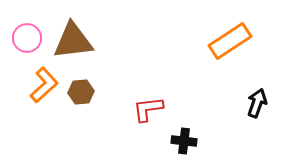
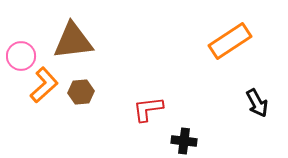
pink circle: moved 6 px left, 18 px down
black arrow: rotated 132 degrees clockwise
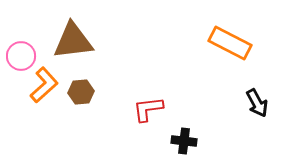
orange rectangle: moved 2 px down; rotated 60 degrees clockwise
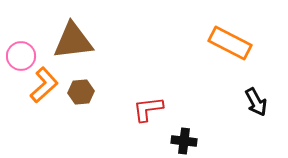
black arrow: moved 1 px left, 1 px up
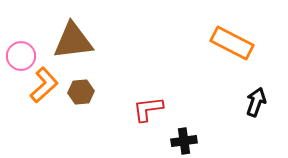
orange rectangle: moved 2 px right
black arrow: rotated 132 degrees counterclockwise
black cross: rotated 15 degrees counterclockwise
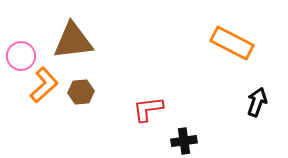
black arrow: moved 1 px right
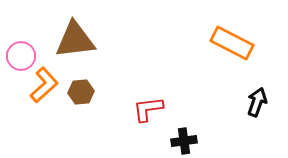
brown triangle: moved 2 px right, 1 px up
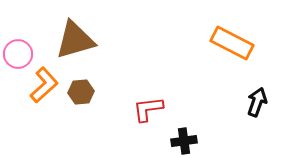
brown triangle: rotated 9 degrees counterclockwise
pink circle: moved 3 px left, 2 px up
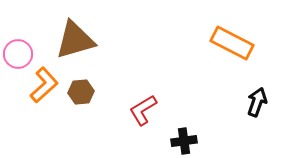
red L-shape: moved 5 px left, 1 px down; rotated 24 degrees counterclockwise
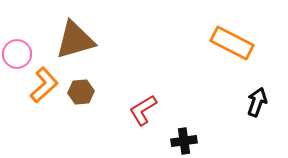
pink circle: moved 1 px left
